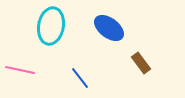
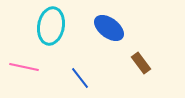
pink line: moved 4 px right, 3 px up
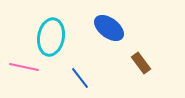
cyan ellipse: moved 11 px down
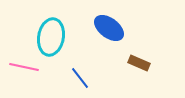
brown rectangle: moved 2 px left; rotated 30 degrees counterclockwise
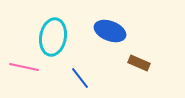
blue ellipse: moved 1 px right, 3 px down; rotated 16 degrees counterclockwise
cyan ellipse: moved 2 px right
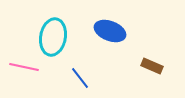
brown rectangle: moved 13 px right, 3 px down
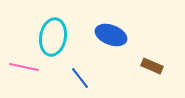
blue ellipse: moved 1 px right, 4 px down
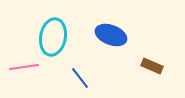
pink line: rotated 20 degrees counterclockwise
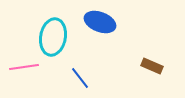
blue ellipse: moved 11 px left, 13 px up
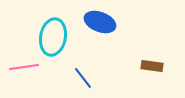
brown rectangle: rotated 15 degrees counterclockwise
blue line: moved 3 px right
